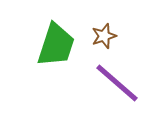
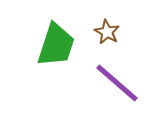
brown star: moved 3 px right, 4 px up; rotated 25 degrees counterclockwise
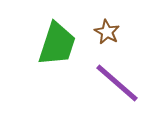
green trapezoid: moved 1 px right, 1 px up
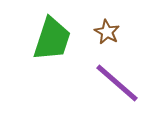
green trapezoid: moved 5 px left, 5 px up
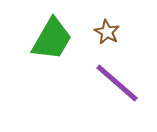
green trapezoid: rotated 12 degrees clockwise
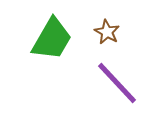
purple line: rotated 6 degrees clockwise
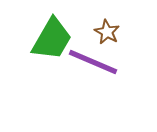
purple line: moved 24 px left, 21 px up; rotated 24 degrees counterclockwise
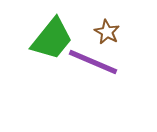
green trapezoid: rotated 9 degrees clockwise
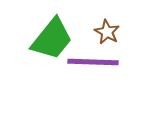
purple line: rotated 21 degrees counterclockwise
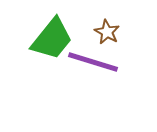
purple line: rotated 15 degrees clockwise
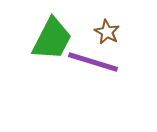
green trapezoid: rotated 12 degrees counterclockwise
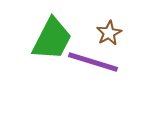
brown star: moved 2 px right, 1 px down; rotated 15 degrees clockwise
